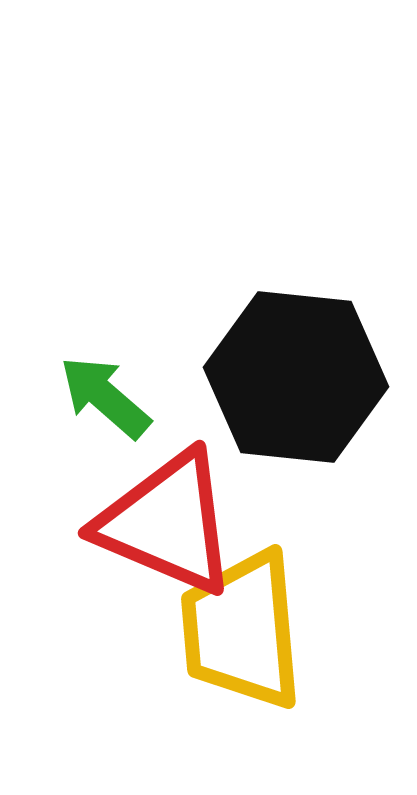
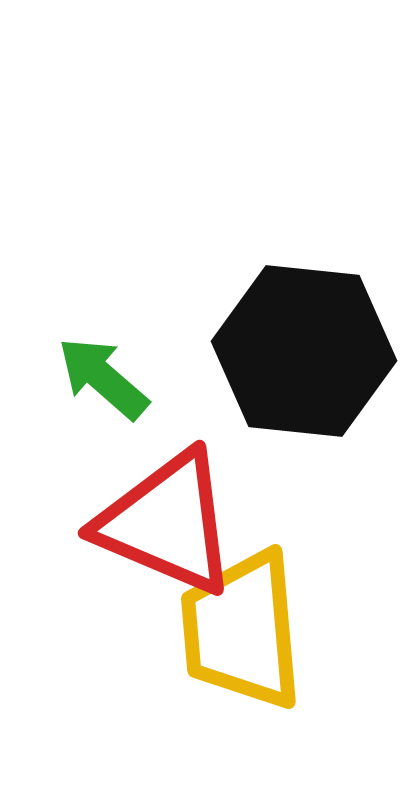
black hexagon: moved 8 px right, 26 px up
green arrow: moved 2 px left, 19 px up
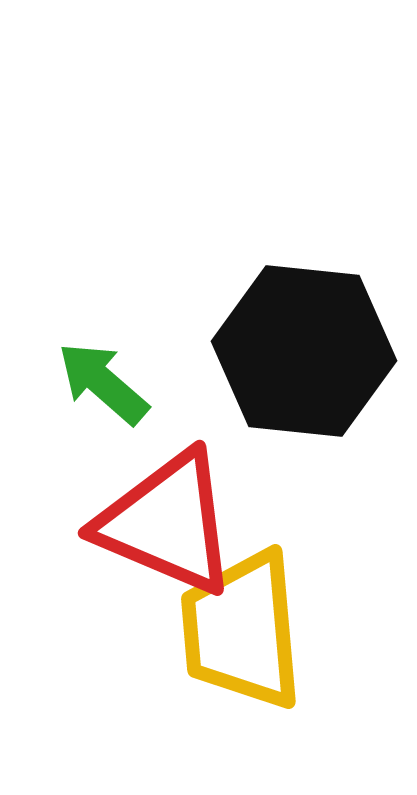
green arrow: moved 5 px down
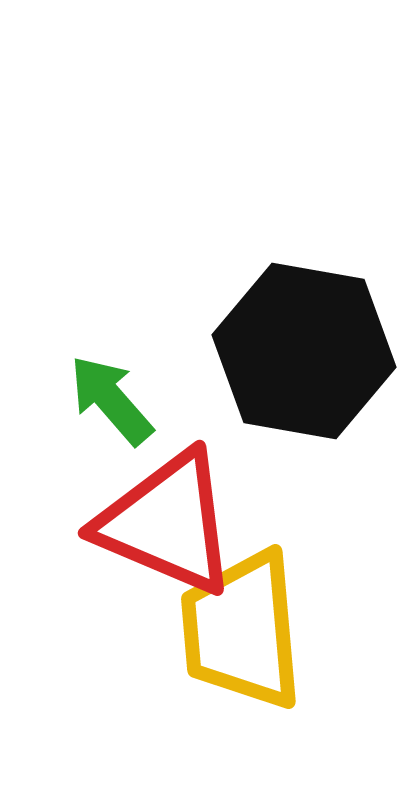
black hexagon: rotated 4 degrees clockwise
green arrow: moved 8 px right, 17 px down; rotated 8 degrees clockwise
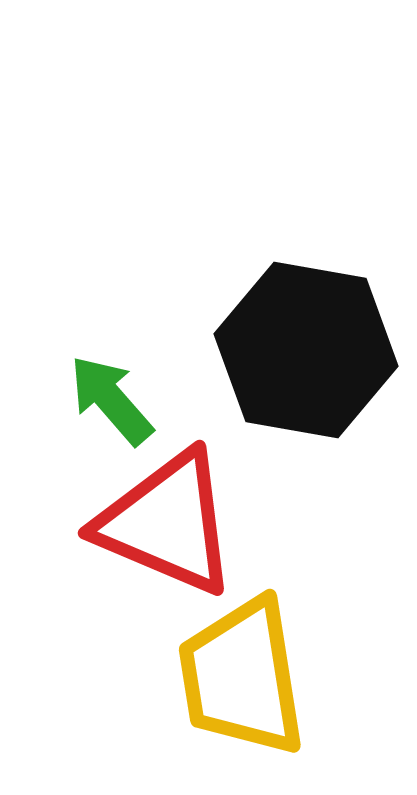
black hexagon: moved 2 px right, 1 px up
yellow trapezoid: moved 47 px down; rotated 4 degrees counterclockwise
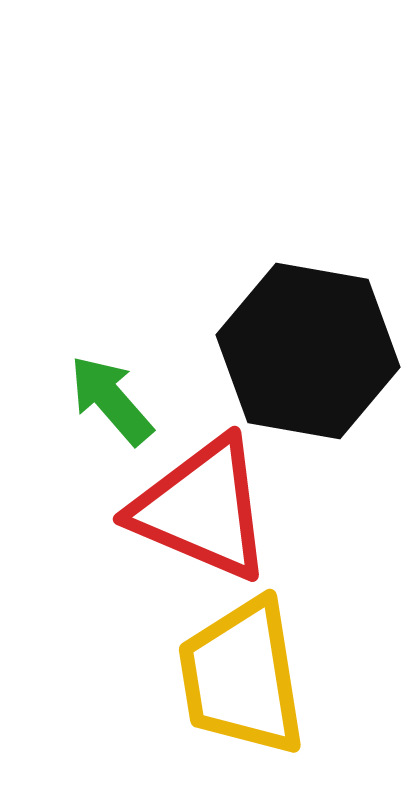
black hexagon: moved 2 px right, 1 px down
red triangle: moved 35 px right, 14 px up
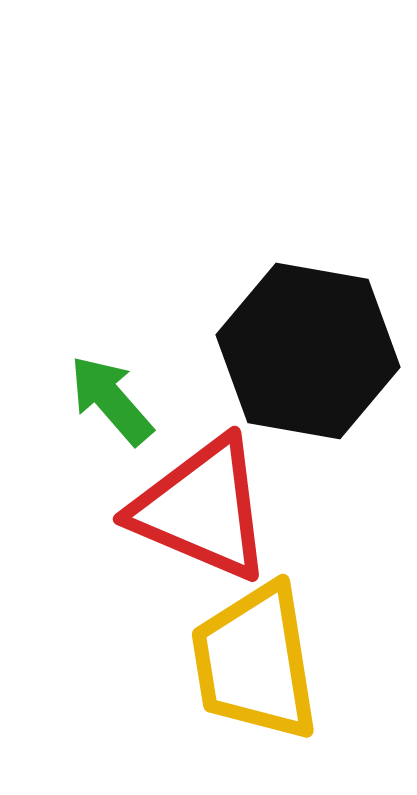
yellow trapezoid: moved 13 px right, 15 px up
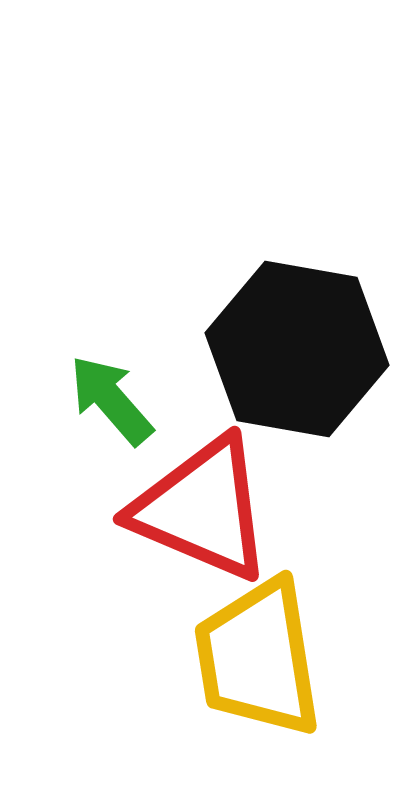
black hexagon: moved 11 px left, 2 px up
yellow trapezoid: moved 3 px right, 4 px up
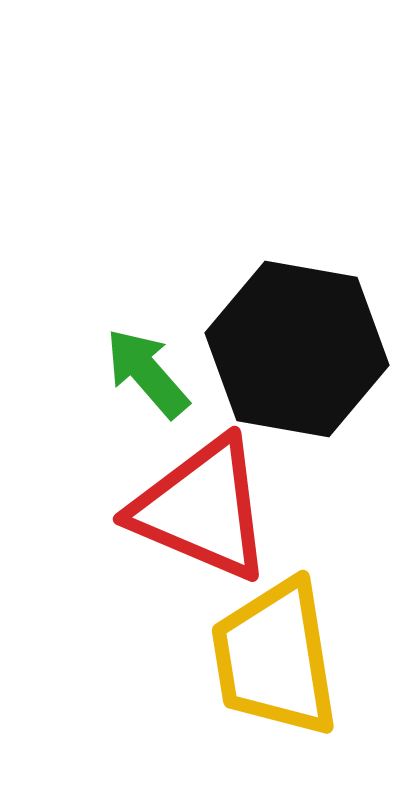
green arrow: moved 36 px right, 27 px up
yellow trapezoid: moved 17 px right
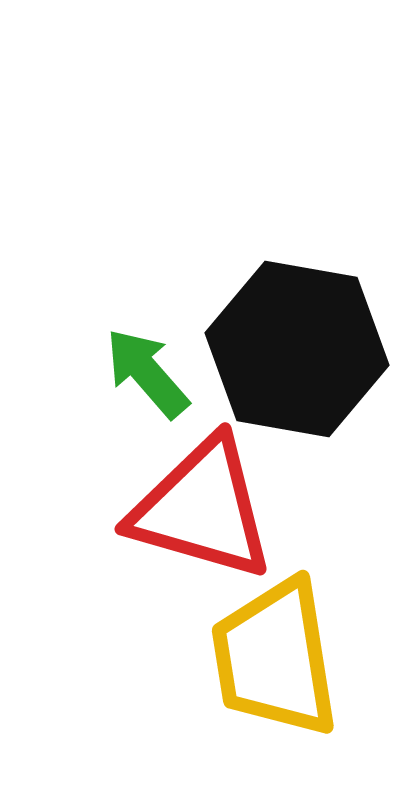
red triangle: rotated 7 degrees counterclockwise
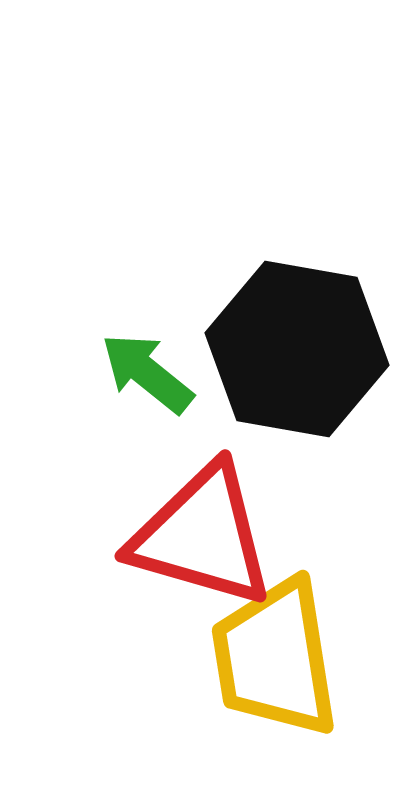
green arrow: rotated 10 degrees counterclockwise
red triangle: moved 27 px down
